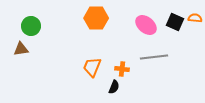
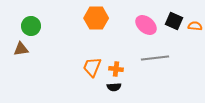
orange semicircle: moved 8 px down
black square: moved 1 px left, 1 px up
gray line: moved 1 px right, 1 px down
orange cross: moved 6 px left
black semicircle: rotated 64 degrees clockwise
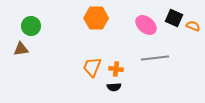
black square: moved 3 px up
orange semicircle: moved 2 px left; rotated 16 degrees clockwise
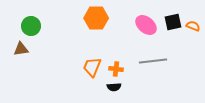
black square: moved 1 px left, 4 px down; rotated 36 degrees counterclockwise
gray line: moved 2 px left, 3 px down
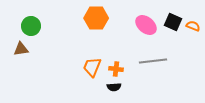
black square: rotated 36 degrees clockwise
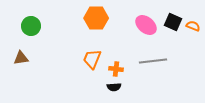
brown triangle: moved 9 px down
orange trapezoid: moved 8 px up
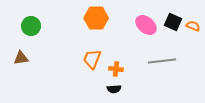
gray line: moved 9 px right
black semicircle: moved 2 px down
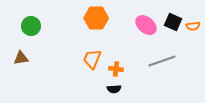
orange semicircle: rotated 152 degrees clockwise
gray line: rotated 12 degrees counterclockwise
